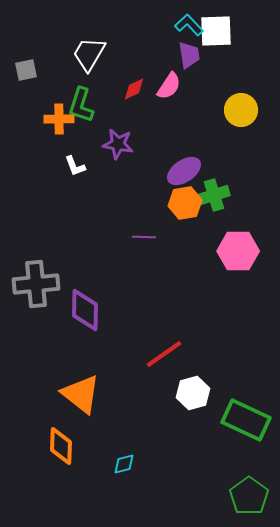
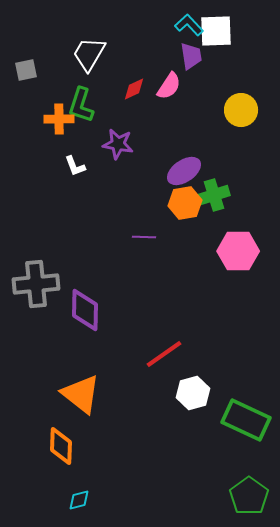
purple trapezoid: moved 2 px right, 1 px down
cyan diamond: moved 45 px left, 36 px down
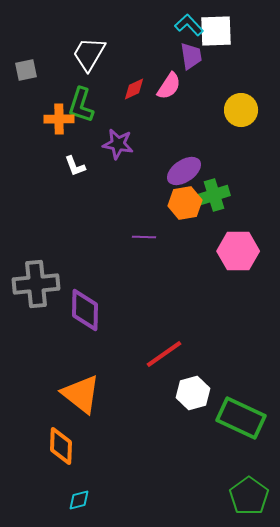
green rectangle: moved 5 px left, 2 px up
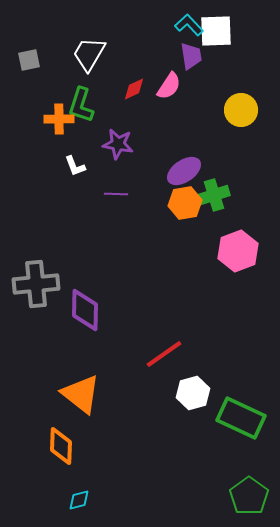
gray square: moved 3 px right, 10 px up
purple line: moved 28 px left, 43 px up
pink hexagon: rotated 21 degrees counterclockwise
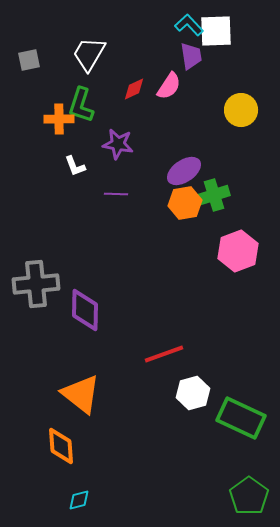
red line: rotated 15 degrees clockwise
orange diamond: rotated 6 degrees counterclockwise
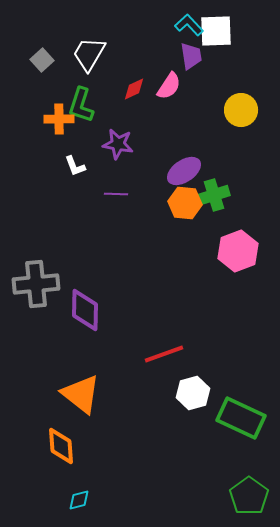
gray square: moved 13 px right; rotated 30 degrees counterclockwise
orange hexagon: rotated 16 degrees clockwise
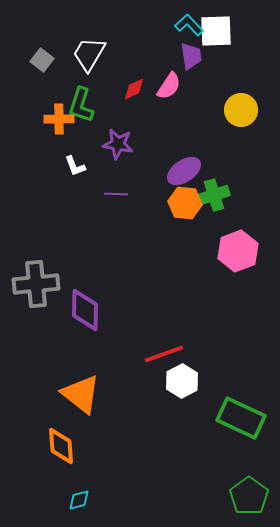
gray square: rotated 10 degrees counterclockwise
white hexagon: moved 11 px left, 12 px up; rotated 12 degrees counterclockwise
